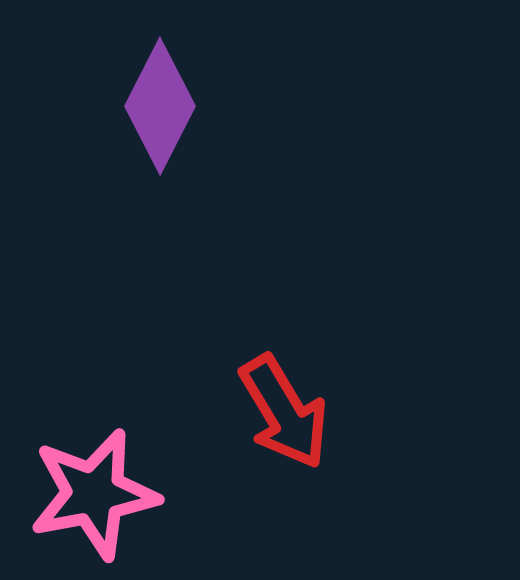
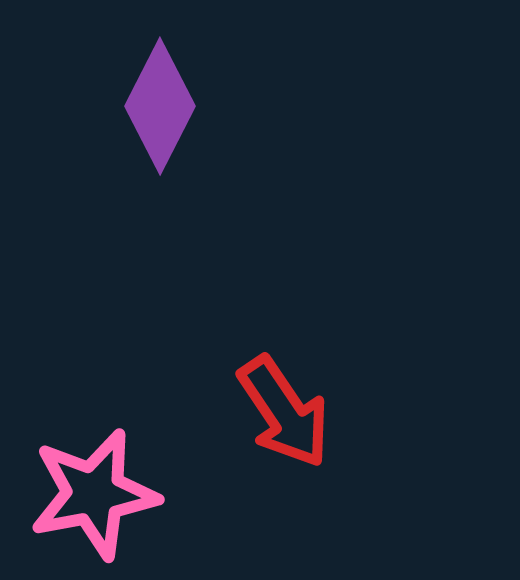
red arrow: rotated 3 degrees counterclockwise
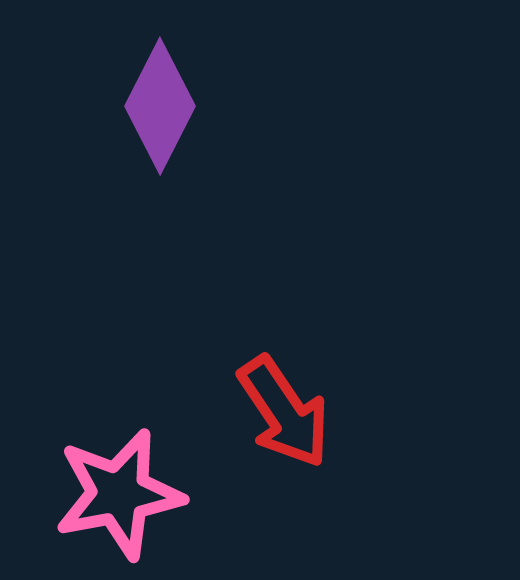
pink star: moved 25 px right
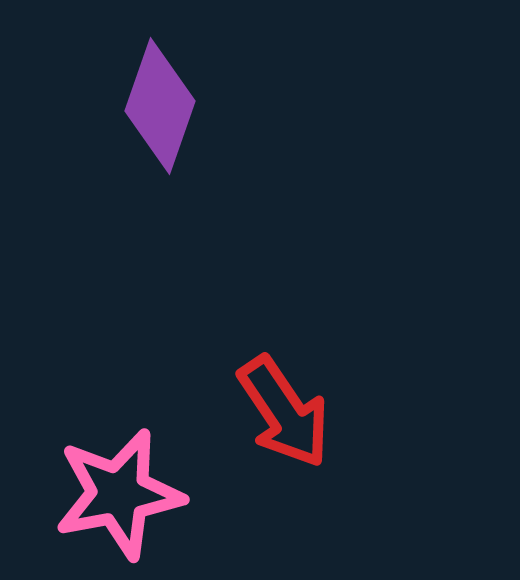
purple diamond: rotated 8 degrees counterclockwise
